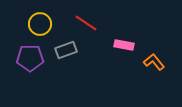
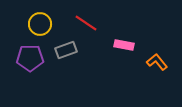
orange L-shape: moved 3 px right
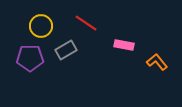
yellow circle: moved 1 px right, 2 px down
gray rectangle: rotated 10 degrees counterclockwise
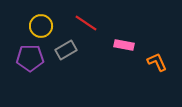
orange L-shape: rotated 15 degrees clockwise
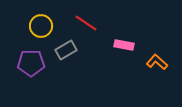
purple pentagon: moved 1 px right, 5 px down
orange L-shape: rotated 25 degrees counterclockwise
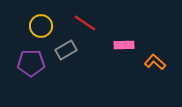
red line: moved 1 px left
pink rectangle: rotated 12 degrees counterclockwise
orange L-shape: moved 2 px left
